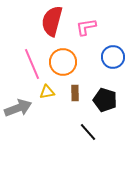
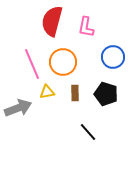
pink L-shape: rotated 70 degrees counterclockwise
black pentagon: moved 1 px right, 6 px up
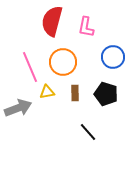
pink line: moved 2 px left, 3 px down
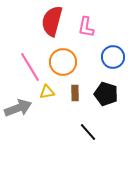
pink line: rotated 8 degrees counterclockwise
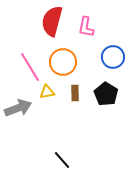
black pentagon: rotated 15 degrees clockwise
black line: moved 26 px left, 28 px down
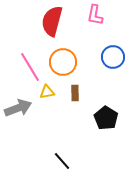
pink L-shape: moved 9 px right, 12 px up
black pentagon: moved 24 px down
black line: moved 1 px down
